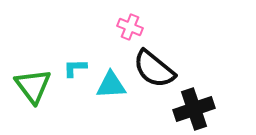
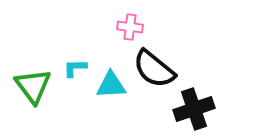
pink cross: rotated 15 degrees counterclockwise
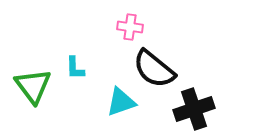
cyan L-shape: rotated 90 degrees counterclockwise
cyan triangle: moved 10 px right, 17 px down; rotated 16 degrees counterclockwise
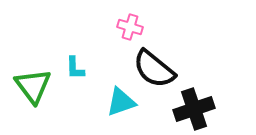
pink cross: rotated 10 degrees clockwise
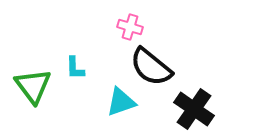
black semicircle: moved 3 px left, 2 px up
black cross: rotated 36 degrees counterclockwise
